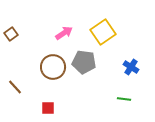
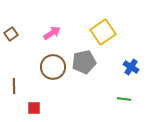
pink arrow: moved 12 px left
gray pentagon: rotated 20 degrees counterclockwise
brown line: moved 1 px left, 1 px up; rotated 42 degrees clockwise
red square: moved 14 px left
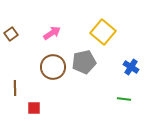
yellow square: rotated 15 degrees counterclockwise
brown line: moved 1 px right, 2 px down
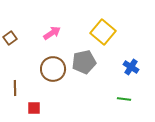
brown square: moved 1 px left, 4 px down
brown circle: moved 2 px down
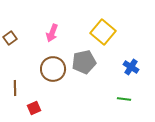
pink arrow: rotated 144 degrees clockwise
red square: rotated 24 degrees counterclockwise
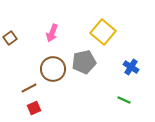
brown line: moved 14 px right; rotated 63 degrees clockwise
green line: moved 1 px down; rotated 16 degrees clockwise
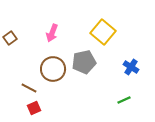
brown line: rotated 56 degrees clockwise
green line: rotated 48 degrees counterclockwise
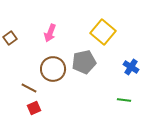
pink arrow: moved 2 px left
green line: rotated 32 degrees clockwise
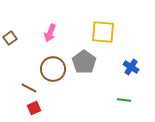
yellow square: rotated 35 degrees counterclockwise
gray pentagon: rotated 25 degrees counterclockwise
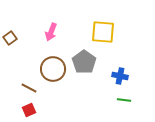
pink arrow: moved 1 px right, 1 px up
blue cross: moved 11 px left, 9 px down; rotated 21 degrees counterclockwise
red square: moved 5 px left, 2 px down
